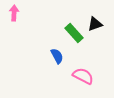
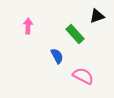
pink arrow: moved 14 px right, 13 px down
black triangle: moved 2 px right, 8 px up
green rectangle: moved 1 px right, 1 px down
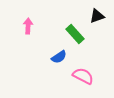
blue semicircle: moved 2 px right, 1 px down; rotated 84 degrees clockwise
